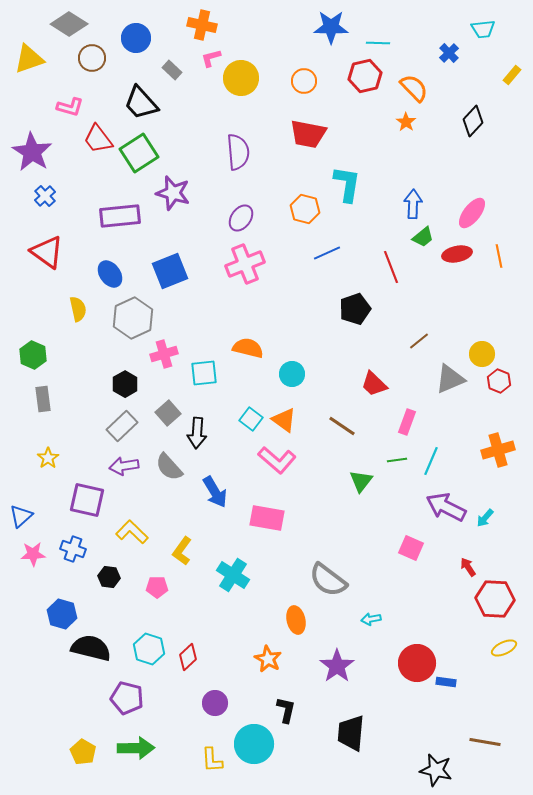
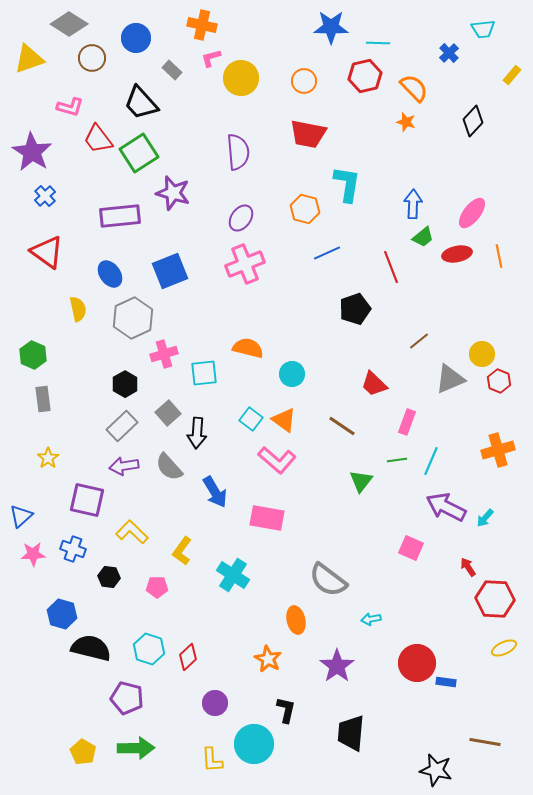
orange star at (406, 122): rotated 18 degrees counterclockwise
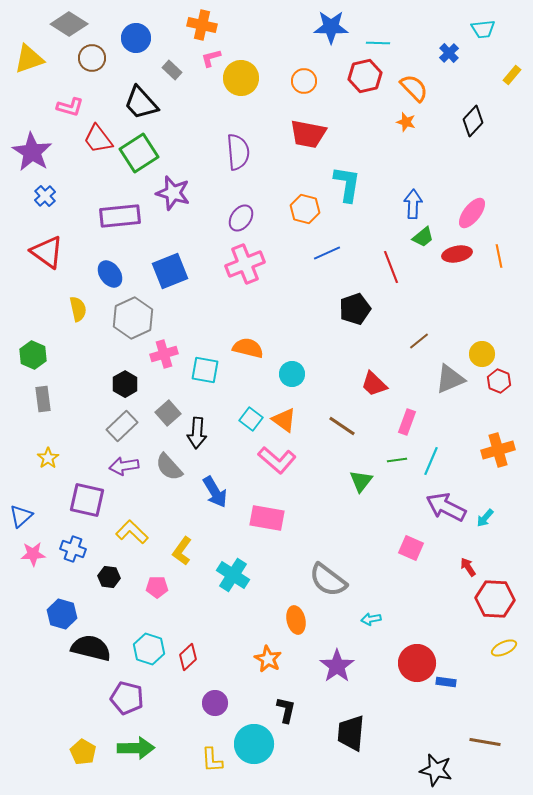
cyan square at (204, 373): moved 1 px right, 3 px up; rotated 16 degrees clockwise
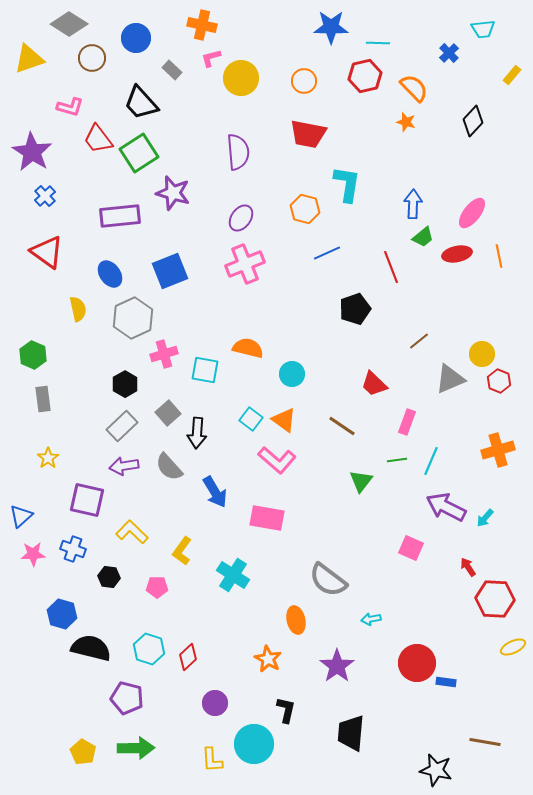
yellow ellipse at (504, 648): moved 9 px right, 1 px up
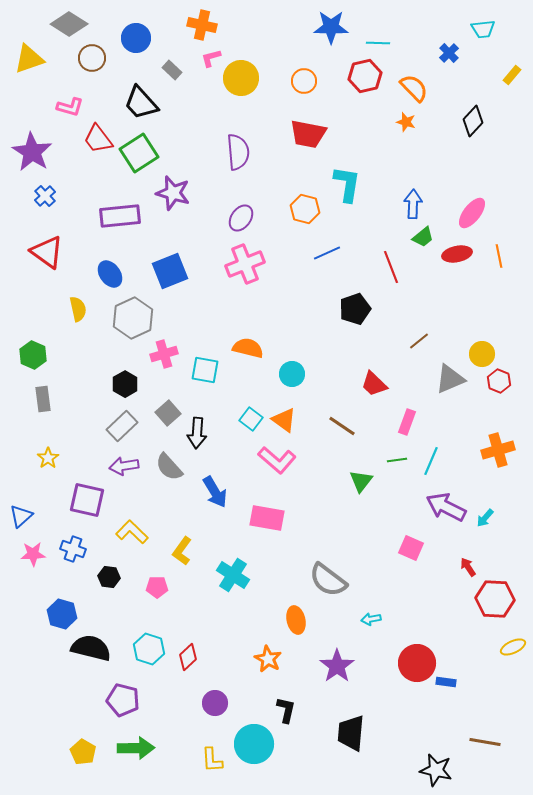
purple pentagon at (127, 698): moved 4 px left, 2 px down
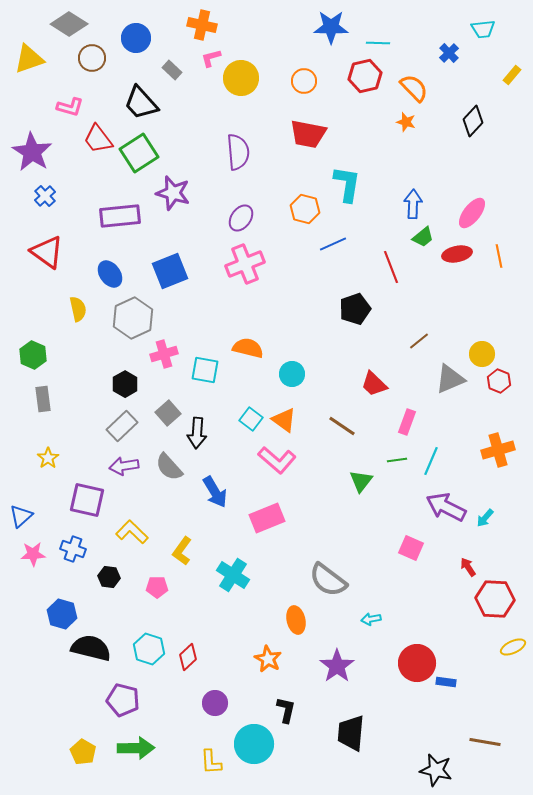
blue line at (327, 253): moved 6 px right, 9 px up
pink rectangle at (267, 518): rotated 32 degrees counterclockwise
yellow L-shape at (212, 760): moved 1 px left, 2 px down
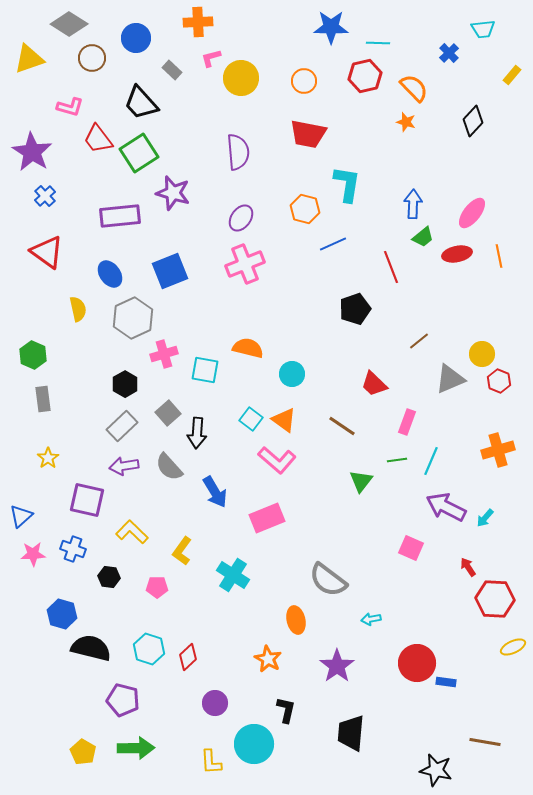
orange cross at (202, 25): moved 4 px left, 3 px up; rotated 16 degrees counterclockwise
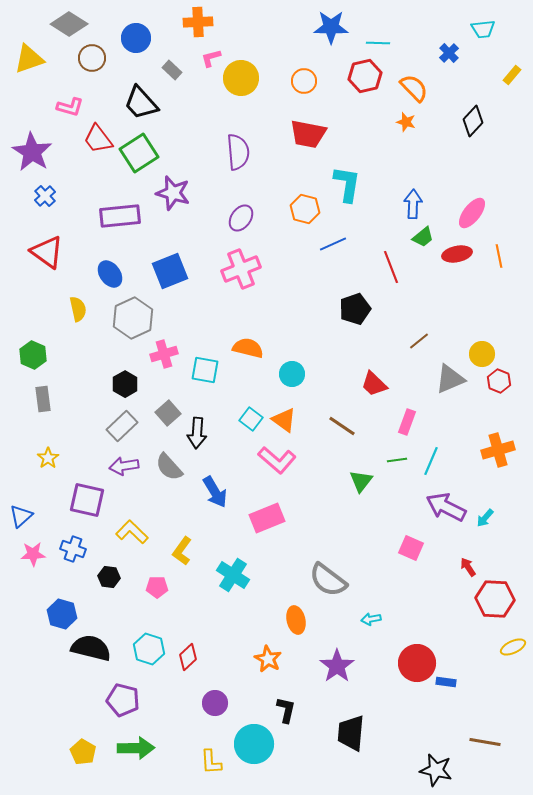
pink cross at (245, 264): moved 4 px left, 5 px down
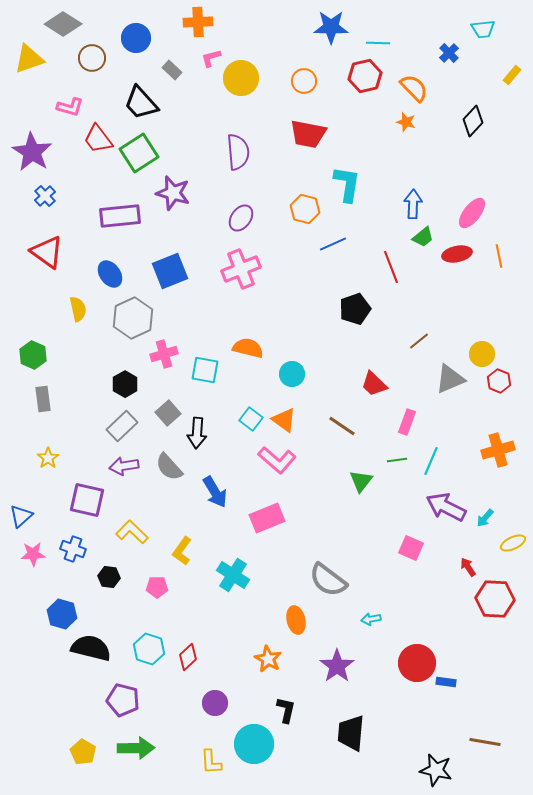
gray diamond at (69, 24): moved 6 px left
yellow ellipse at (513, 647): moved 104 px up
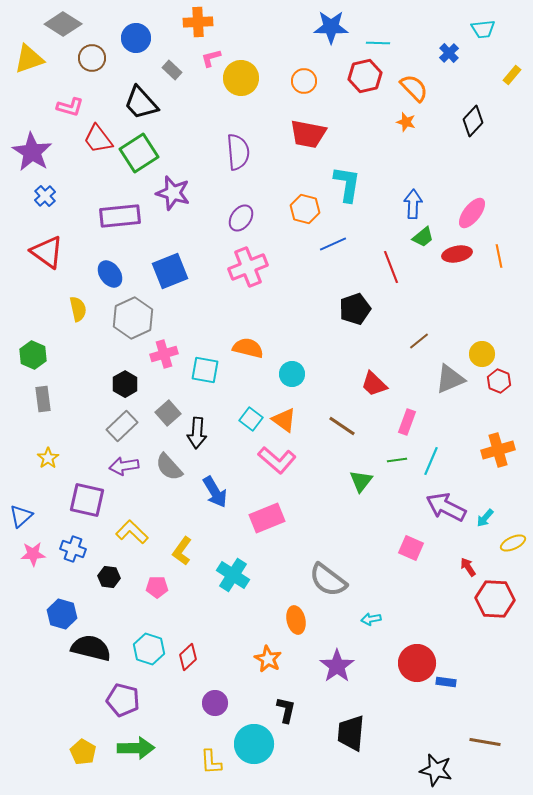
pink cross at (241, 269): moved 7 px right, 2 px up
